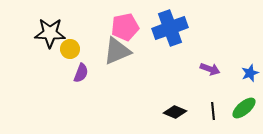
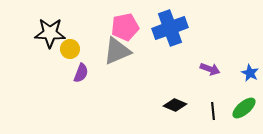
blue star: rotated 24 degrees counterclockwise
black diamond: moved 7 px up
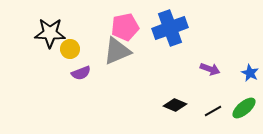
purple semicircle: rotated 48 degrees clockwise
black line: rotated 66 degrees clockwise
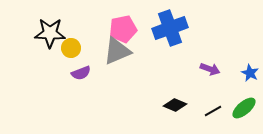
pink pentagon: moved 2 px left, 2 px down
yellow circle: moved 1 px right, 1 px up
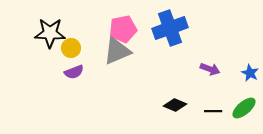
purple semicircle: moved 7 px left, 1 px up
black line: rotated 30 degrees clockwise
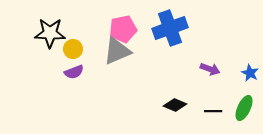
yellow circle: moved 2 px right, 1 px down
green ellipse: rotated 25 degrees counterclockwise
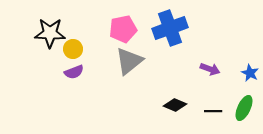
gray triangle: moved 12 px right, 10 px down; rotated 16 degrees counterclockwise
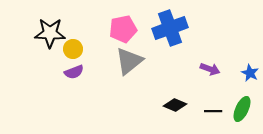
green ellipse: moved 2 px left, 1 px down
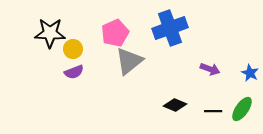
pink pentagon: moved 8 px left, 4 px down; rotated 12 degrees counterclockwise
green ellipse: rotated 10 degrees clockwise
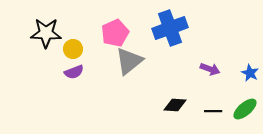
black star: moved 4 px left
black diamond: rotated 20 degrees counterclockwise
green ellipse: moved 3 px right; rotated 15 degrees clockwise
